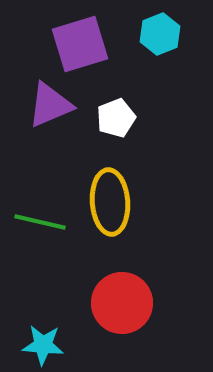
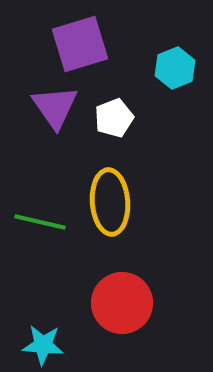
cyan hexagon: moved 15 px right, 34 px down
purple triangle: moved 5 px right, 2 px down; rotated 42 degrees counterclockwise
white pentagon: moved 2 px left
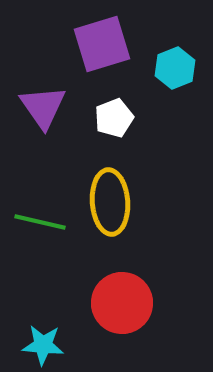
purple square: moved 22 px right
purple triangle: moved 12 px left
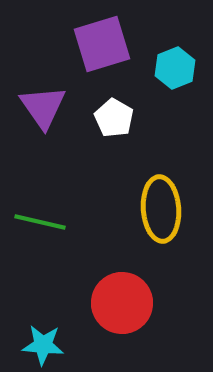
white pentagon: rotated 21 degrees counterclockwise
yellow ellipse: moved 51 px right, 7 px down
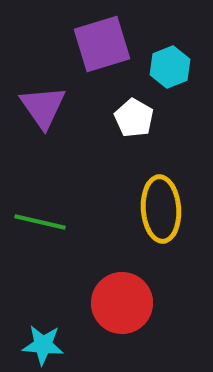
cyan hexagon: moved 5 px left, 1 px up
white pentagon: moved 20 px right
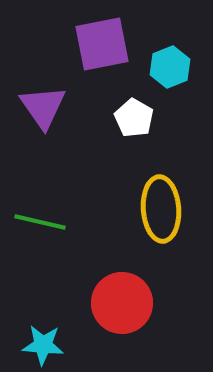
purple square: rotated 6 degrees clockwise
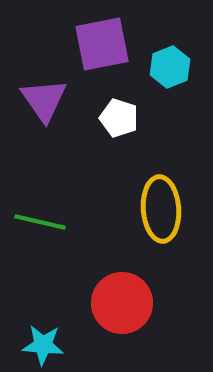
purple triangle: moved 1 px right, 7 px up
white pentagon: moved 15 px left; rotated 12 degrees counterclockwise
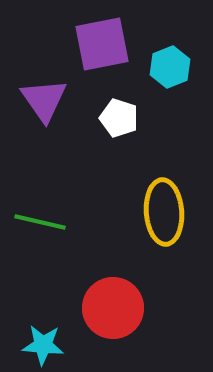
yellow ellipse: moved 3 px right, 3 px down
red circle: moved 9 px left, 5 px down
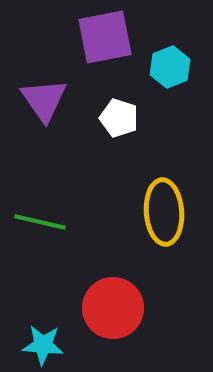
purple square: moved 3 px right, 7 px up
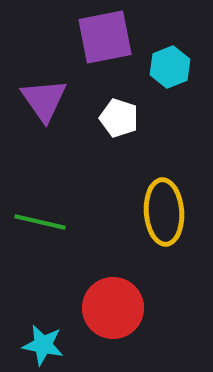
cyan star: rotated 6 degrees clockwise
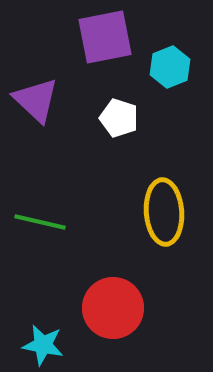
purple triangle: moved 8 px left; rotated 12 degrees counterclockwise
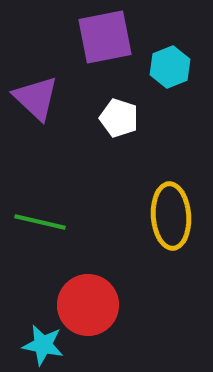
purple triangle: moved 2 px up
yellow ellipse: moved 7 px right, 4 px down
red circle: moved 25 px left, 3 px up
